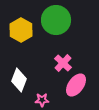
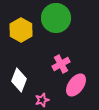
green circle: moved 2 px up
pink cross: moved 2 px left, 1 px down; rotated 18 degrees clockwise
pink star: rotated 16 degrees counterclockwise
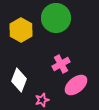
pink ellipse: rotated 15 degrees clockwise
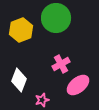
yellow hexagon: rotated 10 degrees clockwise
pink ellipse: moved 2 px right
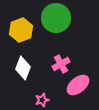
white diamond: moved 4 px right, 12 px up
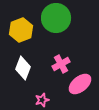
pink ellipse: moved 2 px right, 1 px up
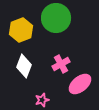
white diamond: moved 1 px right, 2 px up
